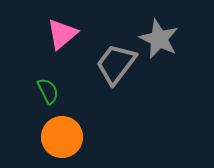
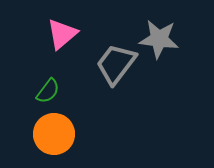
gray star: rotated 18 degrees counterclockwise
green semicircle: rotated 64 degrees clockwise
orange circle: moved 8 px left, 3 px up
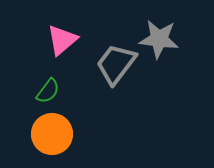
pink triangle: moved 6 px down
orange circle: moved 2 px left
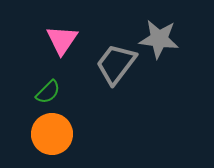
pink triangle: rotated 16 degrees counterclockwise
green semicircle: moved 1 px down; rotated 8 degrees clockwise
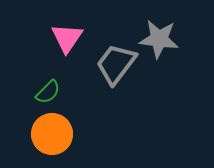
pink triangle: moved 5 px right, 2 px up
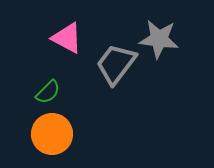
pink triangle: rotated 36 degrees counterclockwise
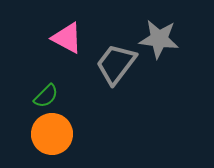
green semicircle: moved 2 px left, 4 px down
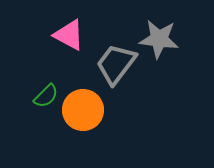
pink triangle: moved 2 px right, 3 px up
orange circle: moved 31 px right, 24 px up
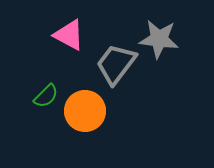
orange circle: moved 2 px right, 1 px down
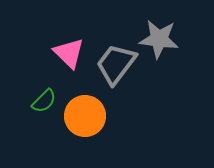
pink triangle: moved 18 px down; rotated 16 degrees clockwise
green semicircle: moved 2 px left, 5 px down
orange circle: moved 5 px down
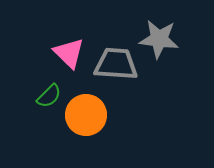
gray trapezoid: rotated 57 degrees clockwise
green semicircle: moved 5 px right, 5 px up
orange circle: moved 1 px right, 1 px up
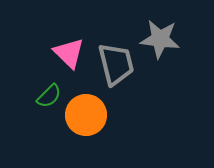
gray star: moved 1 px right
gray trapezoid: rotated 72 degrees clockwise
